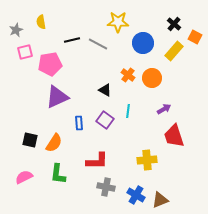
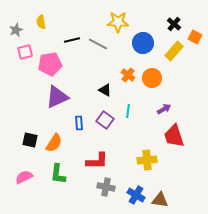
brown triangle: rotated 30 degrees clockwise
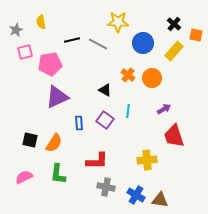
orange square: moved 1 px right, 2 px up; rotated 16 degrees counterclockwise
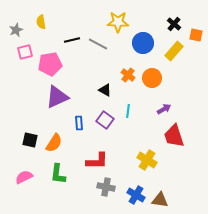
yellow cross: rotated 36 degrees clockwise
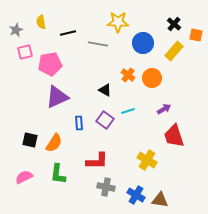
black line: moved 4 px left, 7 px up
gray line: rotated 18 degrees counterclockwise
cyan line: rotated 64 degrees clockwise
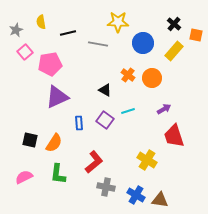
pink square: rotated 28 degrees counterclockwise
red L-shape: moved 3 px left, 1 px down; rotated 40 degrees counterclockwise
